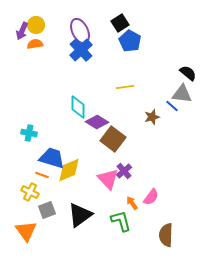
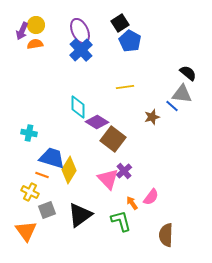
yellow diamond: rotated 36 degrees counterclockwise
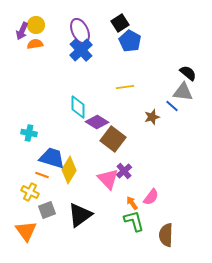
gray triangle: moved 1 px right, 2 px up
green L-shape: moved 13 px right
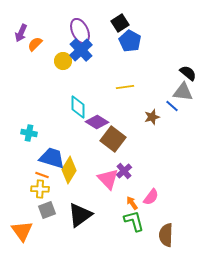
yellow circle: moved 27 px right, 36 px down
purple arrow: moved 1 px left, 2 px down
orange semicircle: rotated 35 degrees counterclockwise
yellow cross: moved 10 px right, 3 px up; rotated 24 degrees counterclockwise
orange triangle: moved 4 px left
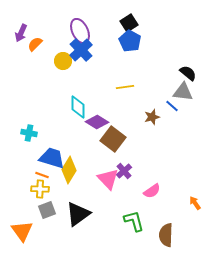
black square: moved 9 px right
pink semicircle: moved 1 px right, 6 px up; rotated 18 degrees clockwise
orange arrow: moved 63 px right
black triangle: moved 2 px left, 1 px up
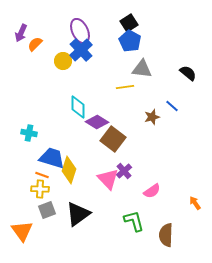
gray triangle: moved 41 px left, 23 px up
yellow diamond: rotated 12 degrees counterclockwise
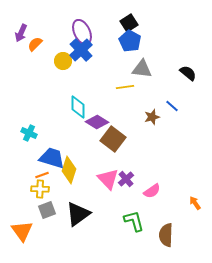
purple ellipse: moved 2 px right, 1 px down
cyan cross: rotated 14 degrees clockwise
purple cross: moved 2 px right, 8 px down
orange line: rotated 40 degrees counterclockwise
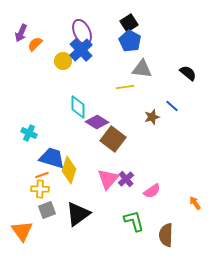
pink triangle: rotated 25 degrees clockwise
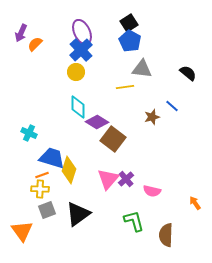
yellow circle: moved 13 px right, 11 px down
pink semicircle: rotated 48 degrees clockwise
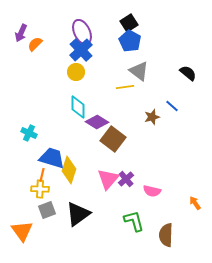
gray triangle: moved 3 px left, 2 px down; rotated 30 degrees clockwise
orange line: rotated 56 degrees counterclockwise
